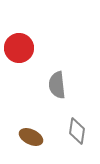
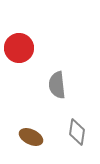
gray diamond: moved 1 px down
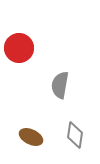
gray semicircle: moved 3 px right; rotated 16 degrees clockwise
gray diamond: moved 2 px left, 3 px down
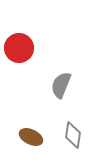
gray semicircle: moved 1 px right; rotated 12 degrees clockwise
gray diamond: moved 2 px left
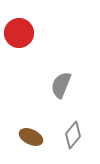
red circle: moved 15 px up
gray diamond: rotated 32 degrees clockwise
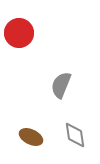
gray diamond: moved 2 px right; rotated 48 degrees counterclockwise
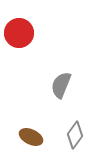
gray diamond: rotated 44 degrees clockwise
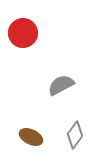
red circle: moved 4 px right
gray semicircle: rotated 40 degrees clockwise
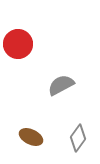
red circle: moved 5 px left, 11 px down
gray diamond: moved 3 px right, 3 px down
